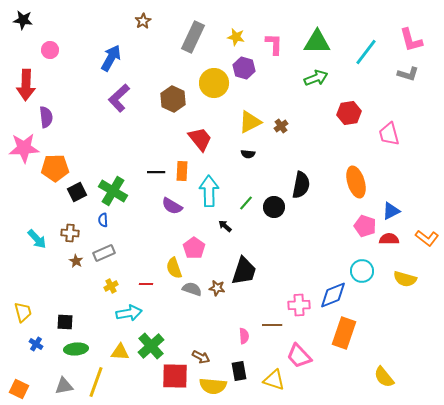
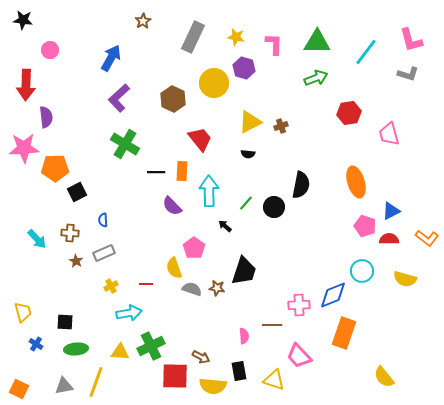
brown cross at (281, 126): rotated 16 degrees clockwise
green cross at (113, 191): moved 12 px right, 47 px up
purple semicircle at (172, 206): rotated 15 degrees clockwise
green cross at (151, 346): rotated 16 degrees clockwise
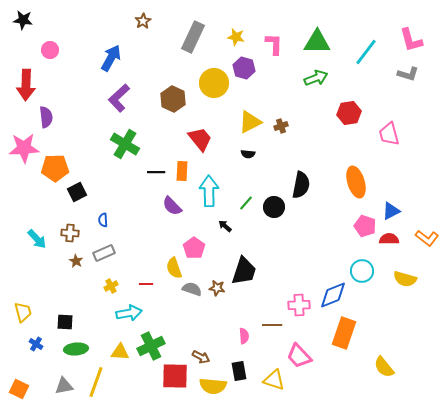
yellow semicircle at (384, 377): moved 10 px up
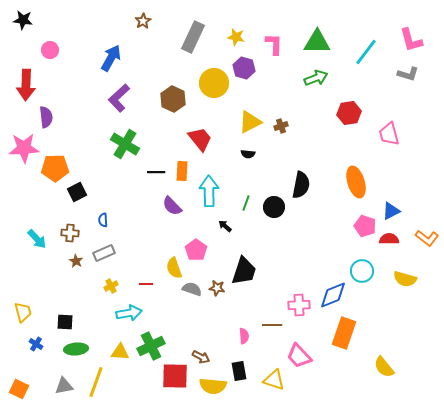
green line at (246, 203): rotated 21 degrees counterclockwise
pink pentagon at (194, 248): moved 2 px right, 2 px down
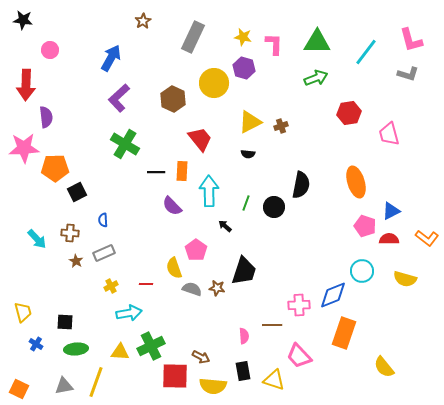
yellow star at (236, 37): moved 7 px right
black rectangle at (239, 371): moved 4 px right
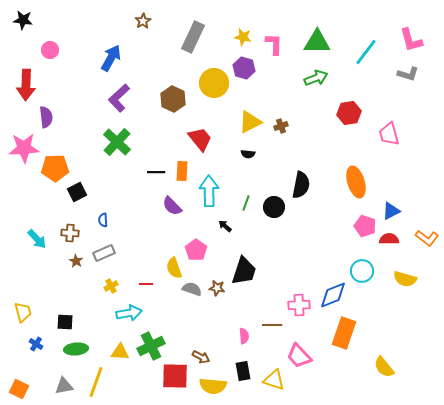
green cross at (125, 144): moved 8 px left, 2 px up; rotated 12 degrees clockwise
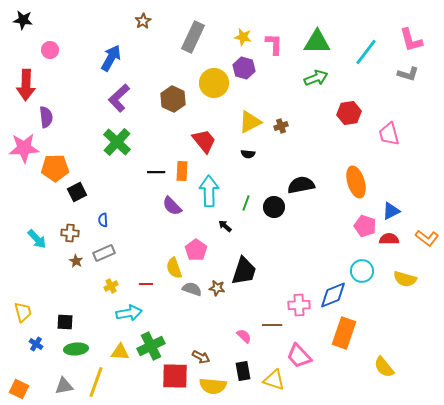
red trapezoid at (200, 139): moved 4 px right, 2 px down
black semicircle at (301, 185): rotated 112 degrees counterclockwise
pink semicircle at (244, 336): rotated 42 degrees counterclockwise
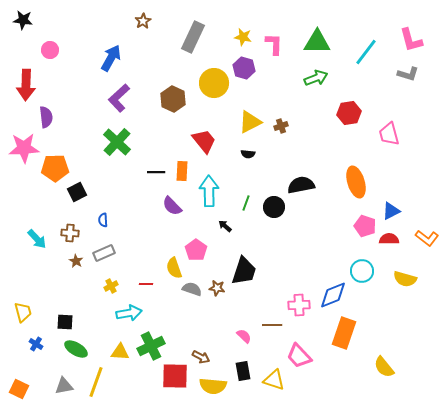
green ellipse at (76, 349): rotated 35 degrees clockwise
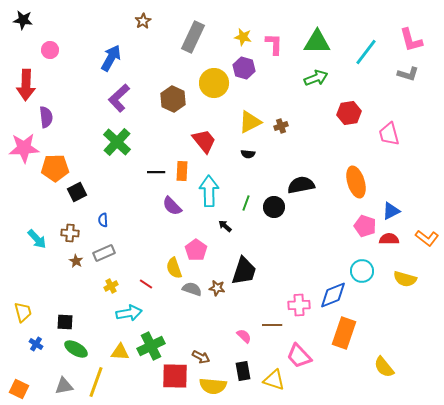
red line at (146, 284): rotated 32 degrees clockwise
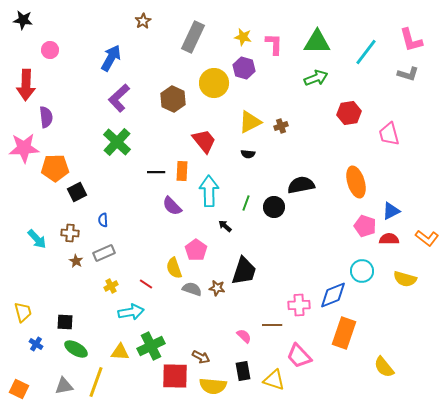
cyan arrow at (129, 313): moved 2 px right, 1 px up
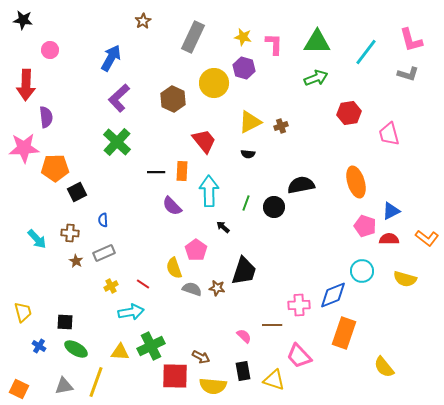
black arrow at (225, 226): moved 2 px left, 1 px down
red line at (146, 284): moved 3 px left
blue cross at (36, 344): moved 3 px right, 2 px down
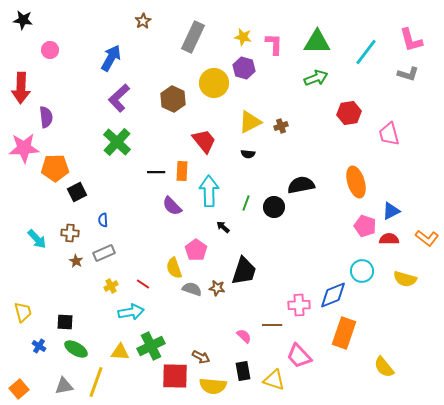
red arrow at (26, 85): moved 5 px left, 3 px down
orange square at (19, 389): rotated 24 degrees clockwise
